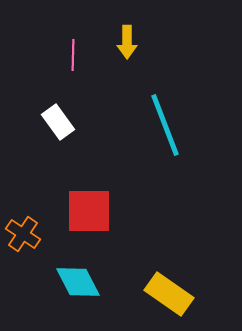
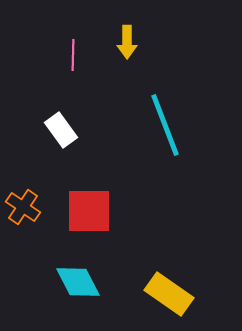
white rectangle: moved 3 px right, 8 px down
orange cross: moved 27 px up
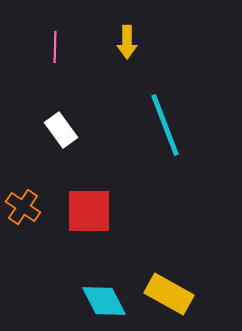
pink line: moved 18 px left, 8 px up
cyan diamond: moved 26 px right, 19 px down
yellow rectangle: rotated 6 degrees counterclockwise
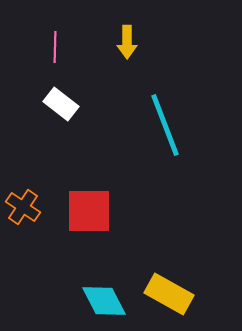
white rectangle: moved 26 px up; rotated 16 degrees counterclockwise
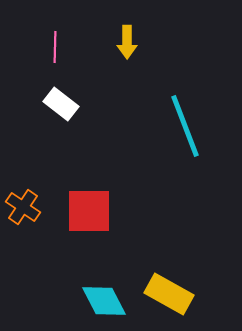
cyan line: moved 20 px right, 1 px down
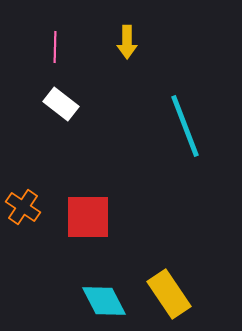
red square: moved 1 px left, 6 px down
yellow rectangle: rotated 27 degrees clockwise
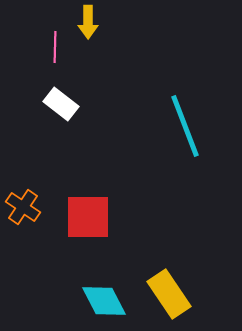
yellow arrow: moved 39 px left, 20 px up
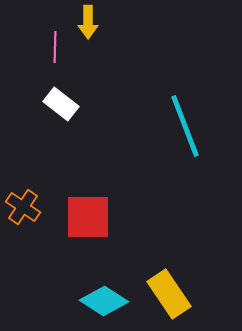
cyan diamond: rotated 30 degrees counterclockwise
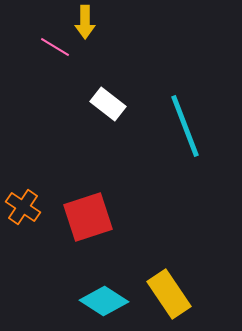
yellow arrow: moved 3 px left
pink line: rotated 60 degrees counterclockwise
white rectangle: moved 47 px right
red square: rotated 18 degrees counterclockwise
